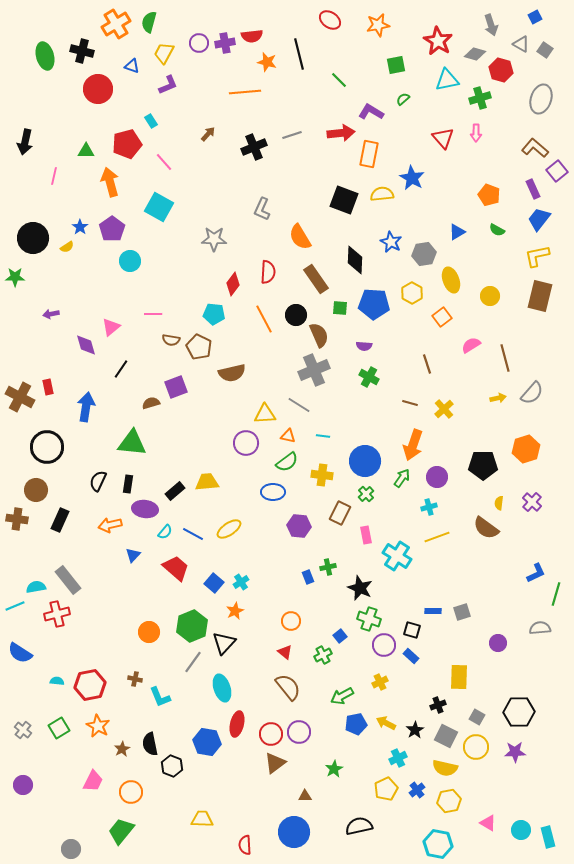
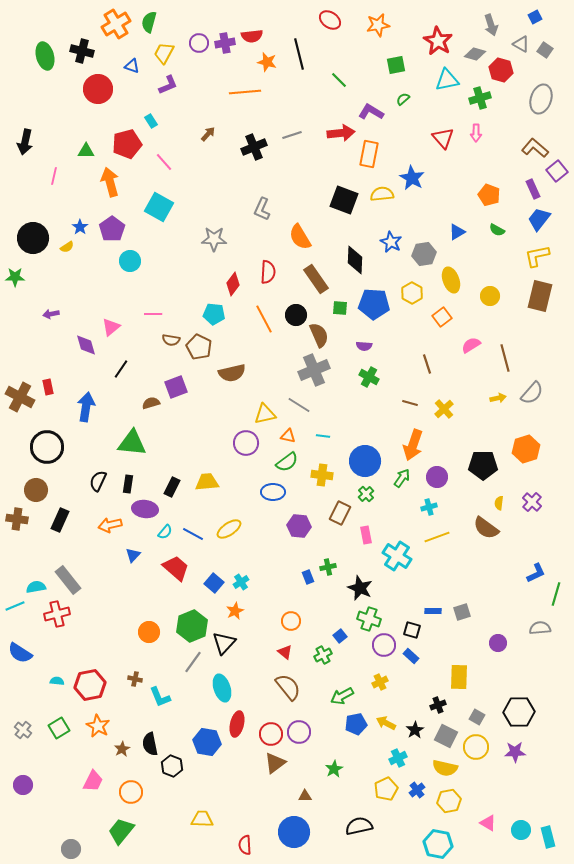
yellow triangle at (265, 414): rotated 10 degrees counterclockwise
black rectangle at (175, 491): moved 3 px left, 4 px up; rotated 24 degrees counterclockwise
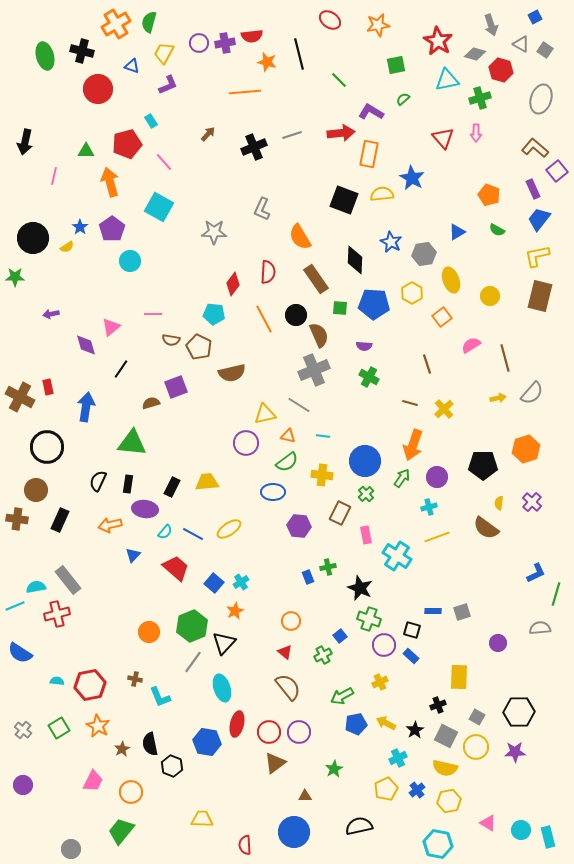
gray star at (214, 239): moved 7 px up
red circle at (271, 734): moved 2 px left, 2 px up
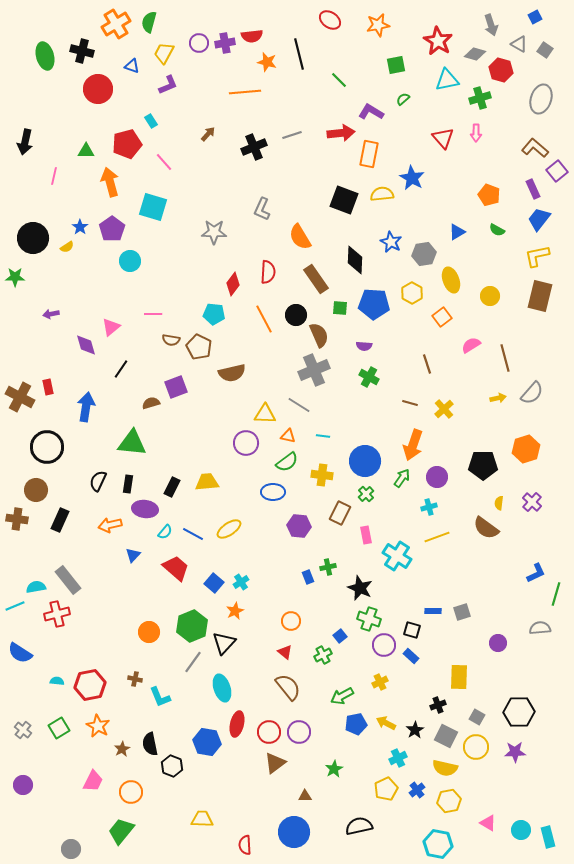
gray triangle at (521, 44): moved 2 px left
cyan square at (159, 207): moved 6 px left; rotated 12 degrees counterclockwise
yellow triangle at (265, 414): rotated 15 degrees clockwise
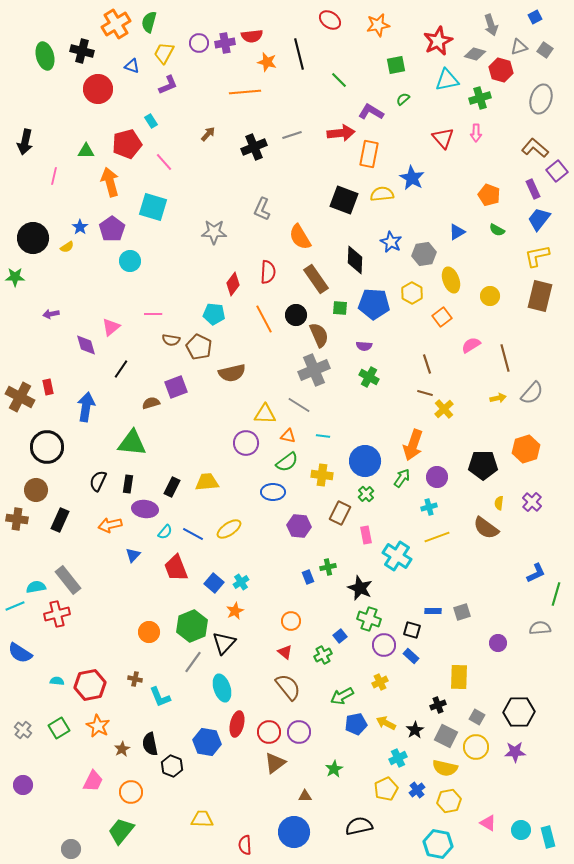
red star at (438, 41): rotated 16 degrees clockwise
gray triangle at (519, 44): moved 3 px down; rotated 48 degrees counterclockwise
brown line at (410, 403): moved 15 px right, 10 px up
red trapezoid at (176, 568): rotated 152 degrees counterclockwise
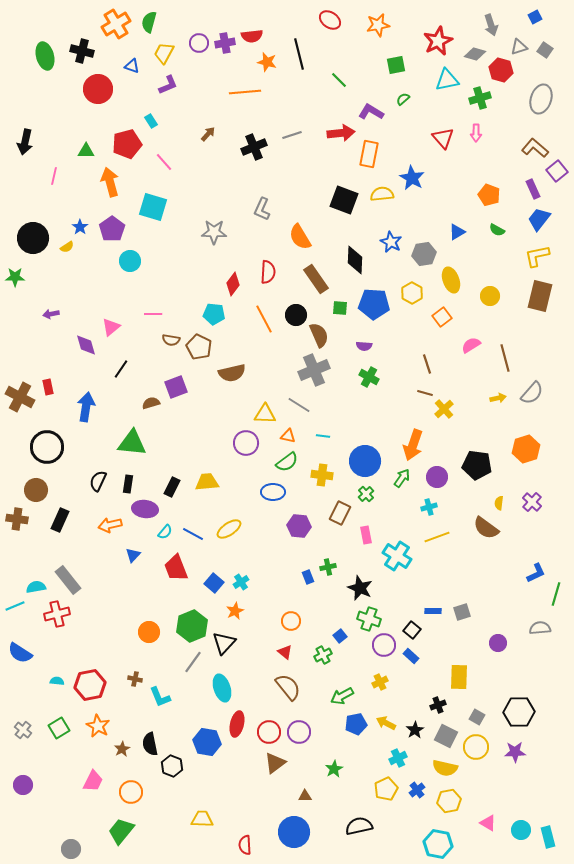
black pentagon at (483, 465): moved 6 px left; rotated 8 degrees clockwise
black square at (412, 630): rotated 24 degrees clockwise
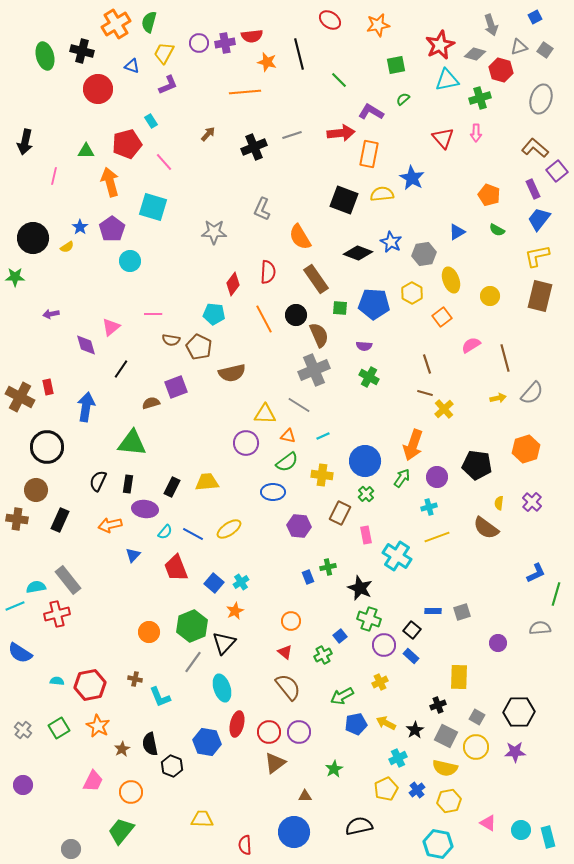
red star at (438, 41): moved 2 px right, 4 px down
black diamond at (355, 260): moved 3 px right, 7 px up; rotated 72 degrees counterclockwise
cyan line at (323, 436): rotated 32 degrees counterclockwise
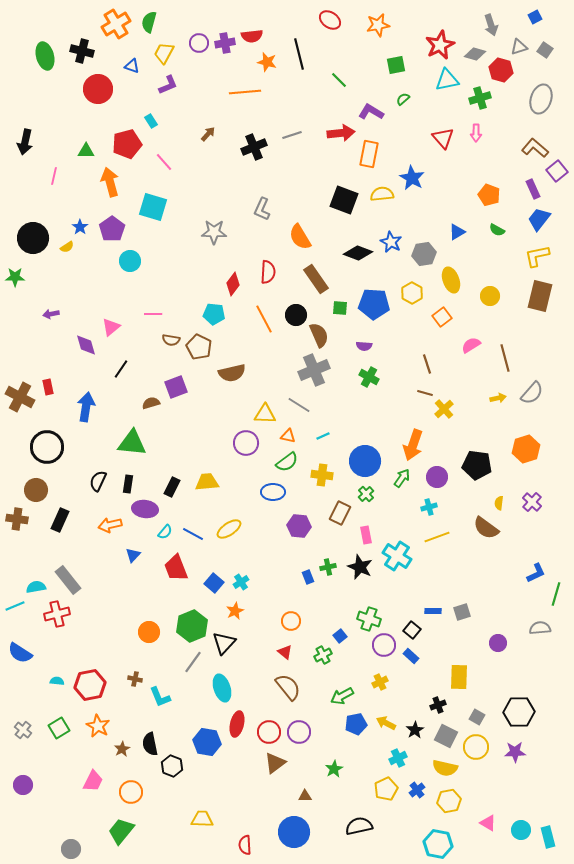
black star at (360, 588): moved 21 px up
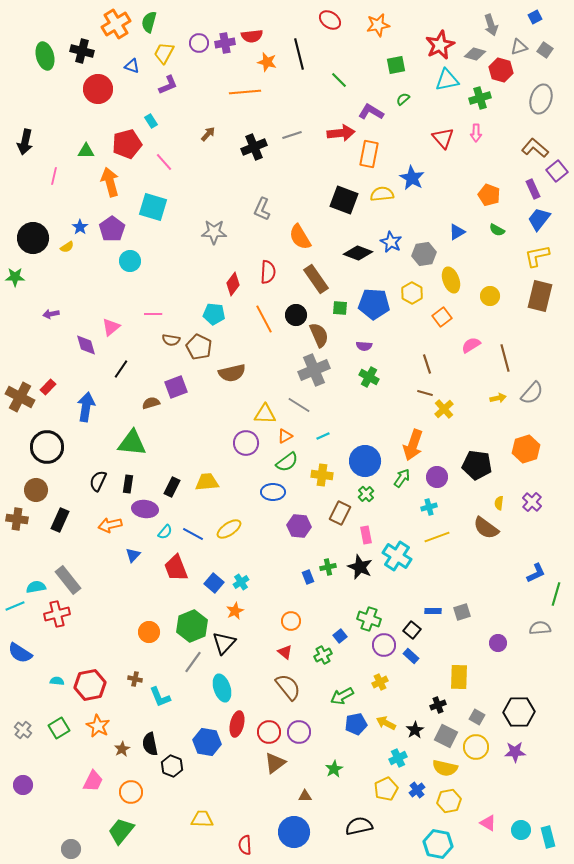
red rectangle at (48, 387): rotated 56 degrees clockwise
orange triangle at (288, 436): moved 3 px left; rotated 42 degrees counterclockwise
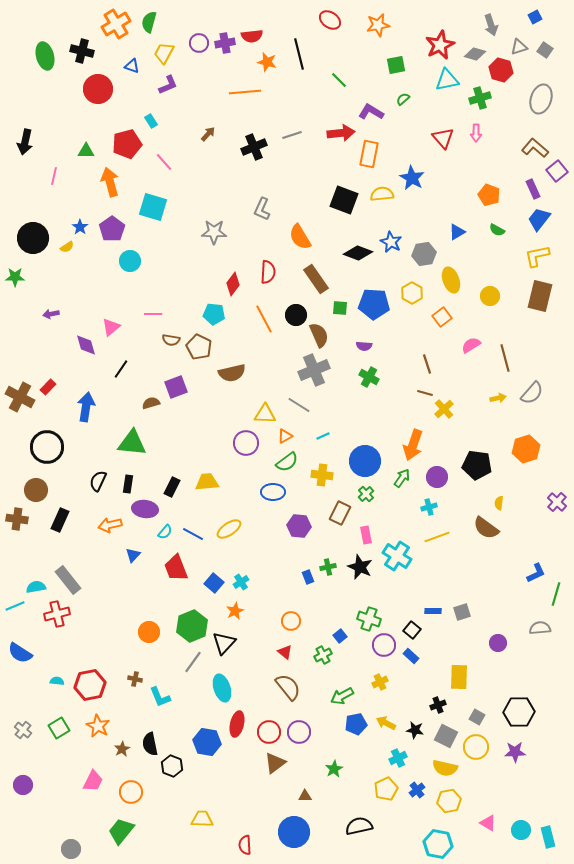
purple cross at (532, 502): moved 25 px right
black star at (415, 730): rotated 30 degrees counterclockwise
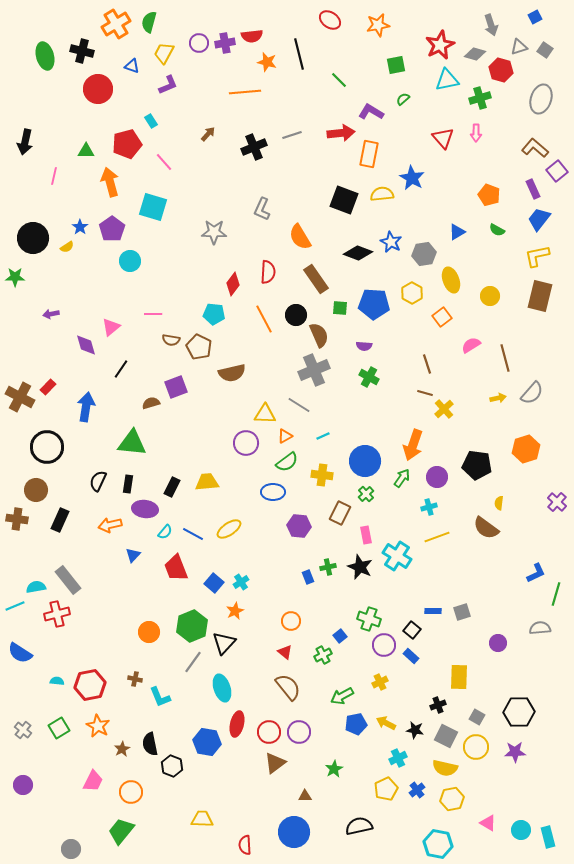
yellow hexagon at (449, 801): moved 3 px right, 2 px up
